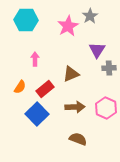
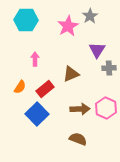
brown arrow: moved 5 px right, 2 px down
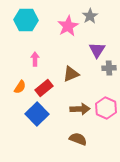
red rectangle: moved 1 px left, 1 px up
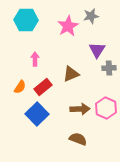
gray star: moved 1 px right; rotated 21 degrees clockwise
red rectangle: moved 1 px left, 1 px up
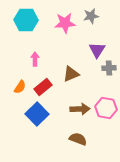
pink star: moved 3 px left, 3 px up; rotated 25 degrees clockwise
pink hexagon: rotated 15 degrees counterclockwise
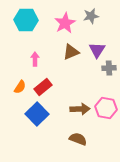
pink star: rotated 25 degrees counterclockwise
brown triangle: moved 22 px up
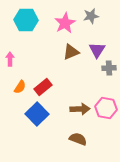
pink arrow: moved 25 px left
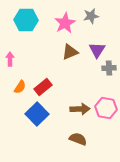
brown triangle: moved 1 px left
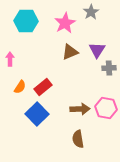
gray star: moved 4 px up; rotated 21 degrees counterclockwise
cyan hexagon: moved 1 px down
brown semicircle: rotated 120 degrees counterclockwise
